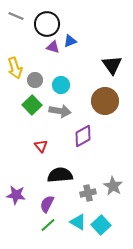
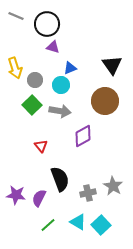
blue triangle: moved 27 px down
black semicircle: moved 4 px down; rotated 75 degrees clockwise
purple semicircle: moved 8 px left, 6 px up
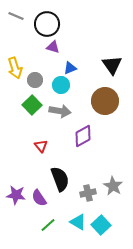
purple semicircle: rotated 60 degrees counterclockwise
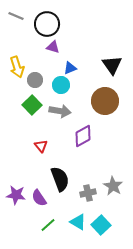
yellow arrow: moved 2 px right, 1 px up
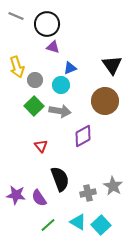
green square: moved 2 px right, 1 px down
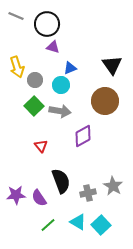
black semicircle: moved 1 px right, 2 px down
purple star: rotated 12 degrees counterclockwise
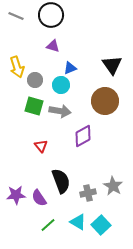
black circle: moved 4 px right, 9 px up
purple triangle: moved 1 px up
green square: rotated 30 degrees counterclockwise
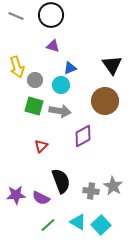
red triangle: rotated 24 degrees clockwise
gray cross: moved 3 px right, 2 px up; rotated 21 degrees clockwise
purple semicircle: moved 2 px right; rotated 30 degrees counterclockwise
